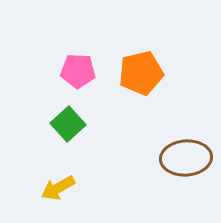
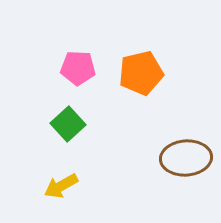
pink pentagon: moved 3 px up
yellow arrow: moved 3 px right, 2 px up
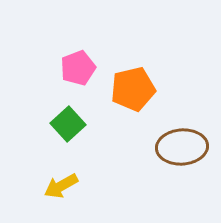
pink pentagon: rotated 24 degrees counterclockwise
orange pentagon: moved 8 px left, 16 px down
brown ellipse: moved 4 px left, 11 px up
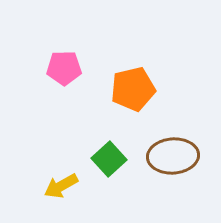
pink pentagon: moved 14 px left; rotated 20 degrees clockwise
green square: moved 41 px right, 35 px down
brown ellipse: moved 9 px left, 9 px down
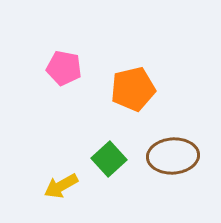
pink pentagon: rotated 12 degrees clockwise
